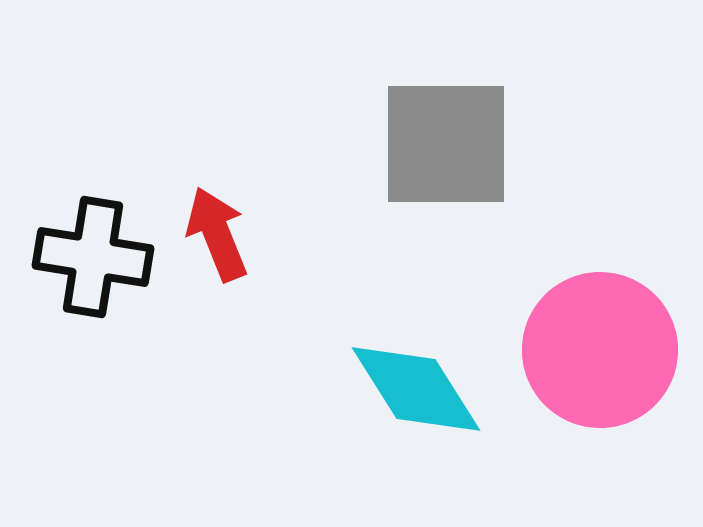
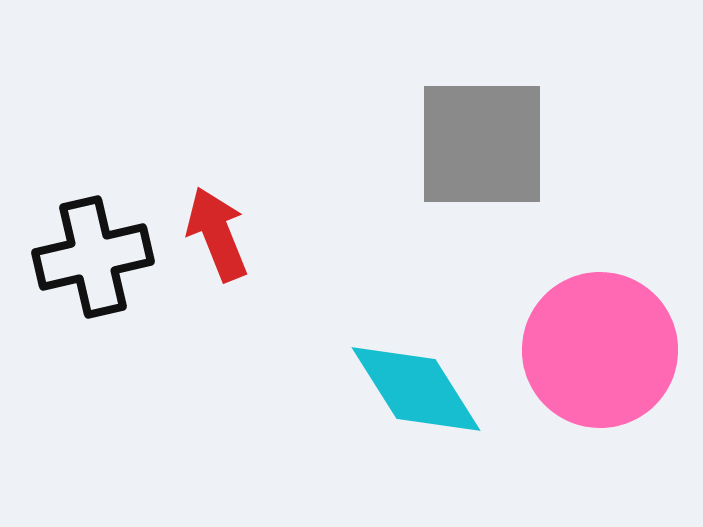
gray square: moved 36 px right
black cross: rotated 22 degrees counterclockwise
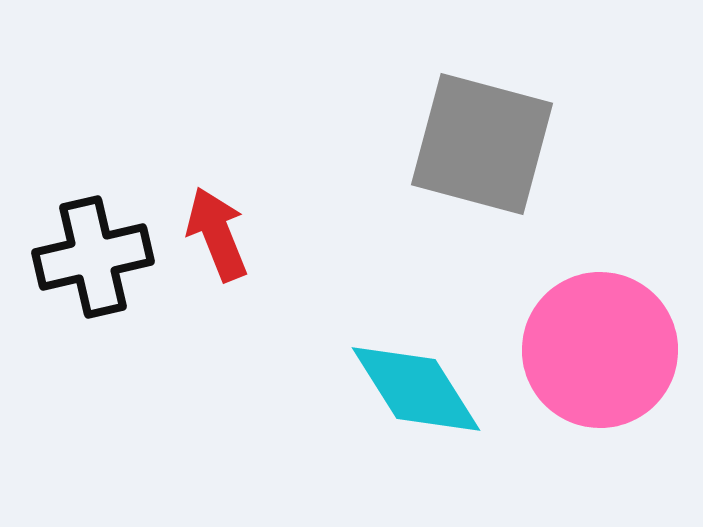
gray square: rotated 15 degrees clockwise
